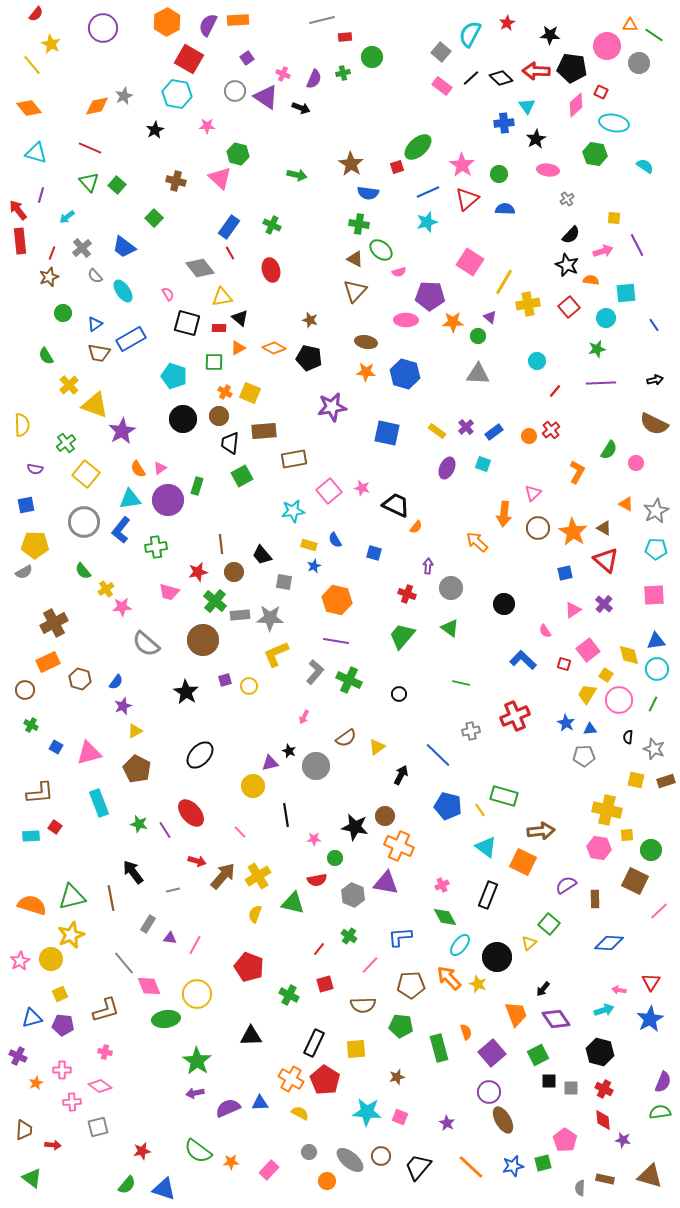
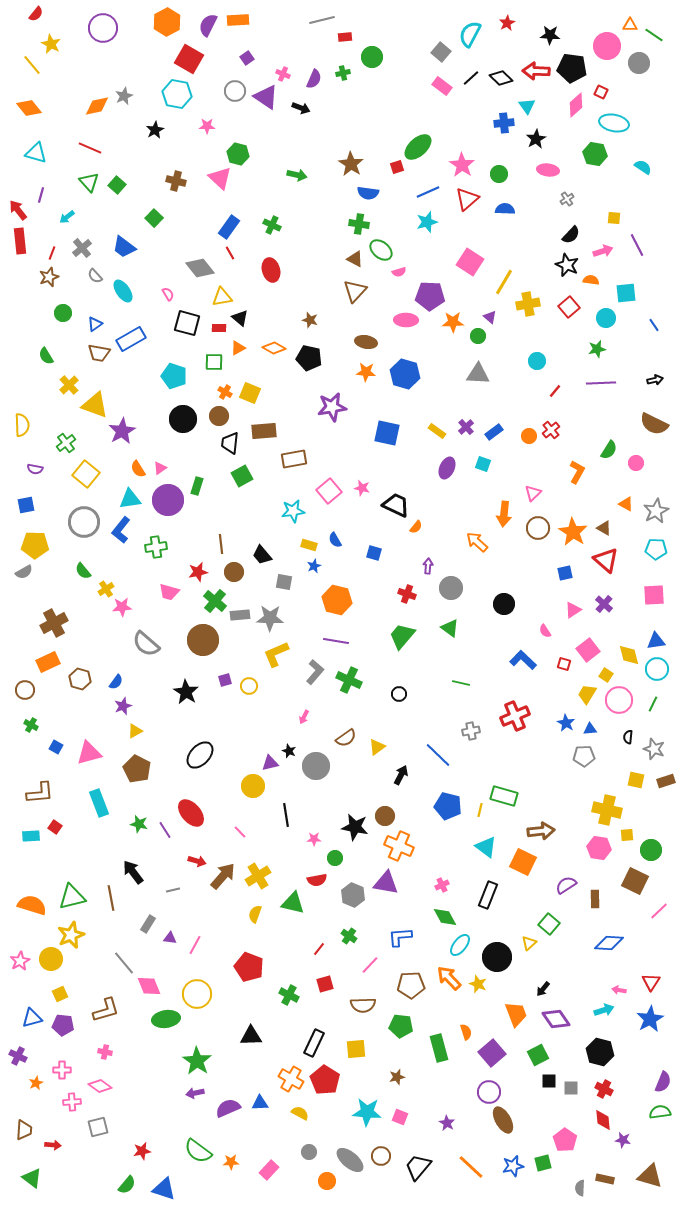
cyan semicircle at (645, 166): moved 2 px left, 1 px down
yellow line at (480, 810): rotated 48 degrees clockwise
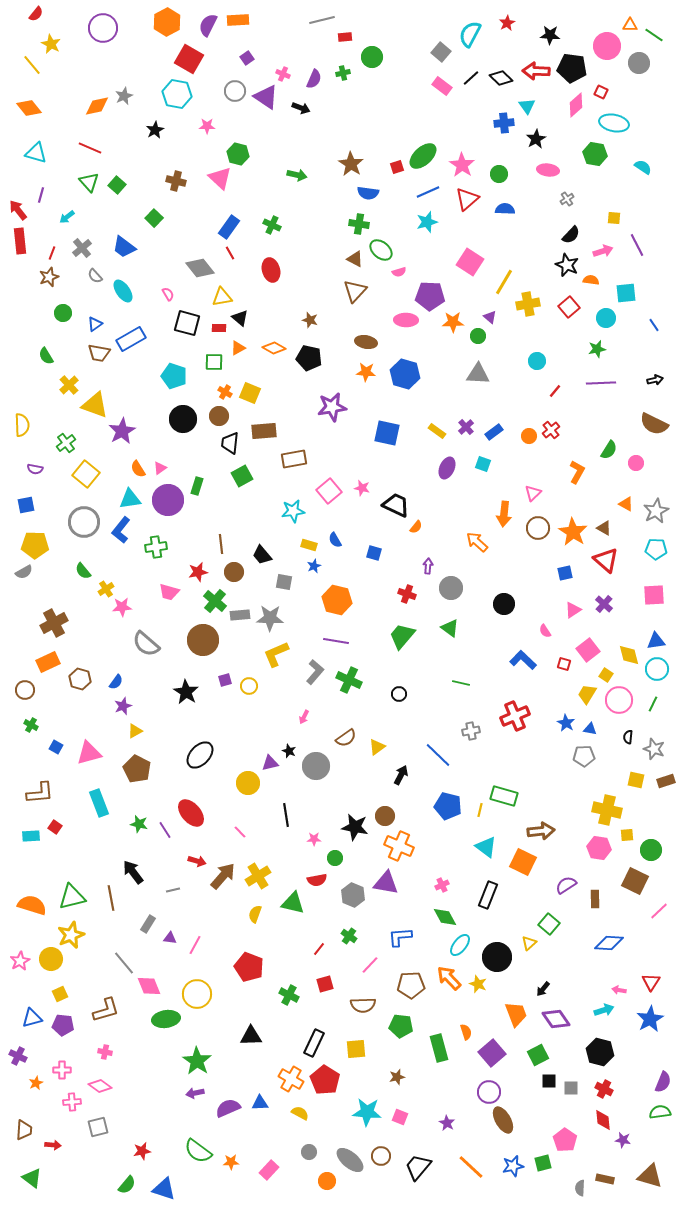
green ellipse at (418, 147): moved 5 px right, 9 px down
blue triangle at (590, 729): rotated 16 degrees clockwise
yellow circle at (253, 786): moved 5 px left, 3 px up
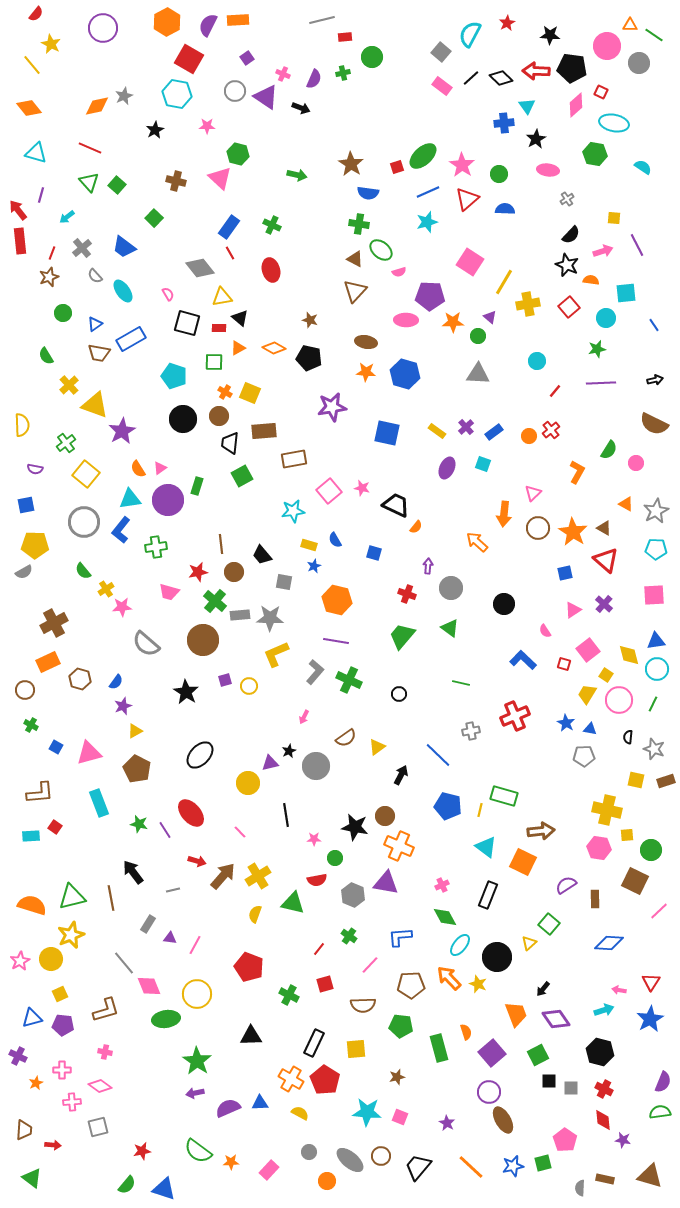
black star at (289, 751): rotated 24 degrees clockwise
